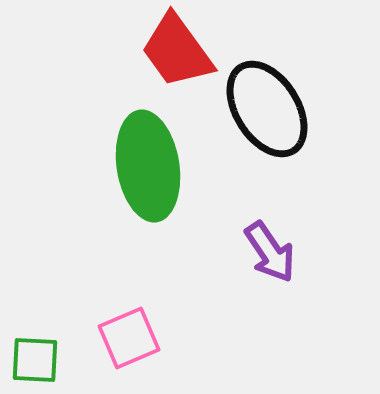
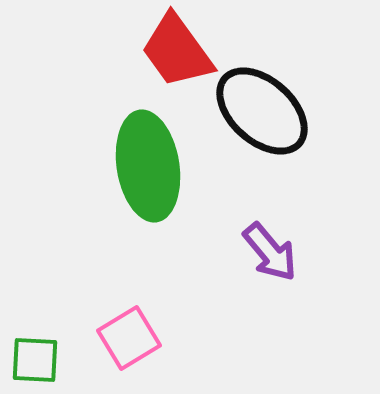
black ellipse: moved 5 px left, 2 px down; rotated 16 degrees counterclockwise
purple arrow: rotated 6 degrees counterclockwise
pink square: rotated 8 degrees counterclockwise
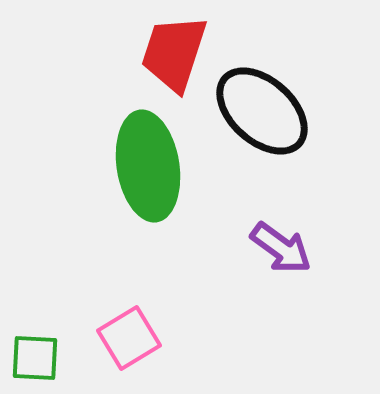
red trapezoid: moved 3 px left, 2 px down; rotated 54 degrees clockwise
purple arrow: moved 11 px right, 4 px up; rotated 14 degrees counterclockwise
green square: moved 2 px up
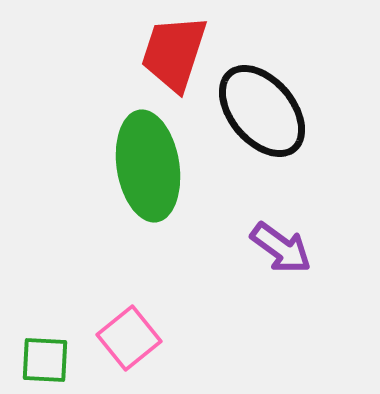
black ellipse: rotated 8 degrees clockwise
pink square: rotated 8 degrees counterclockwise
green square: moved 10 px right, 2 px down
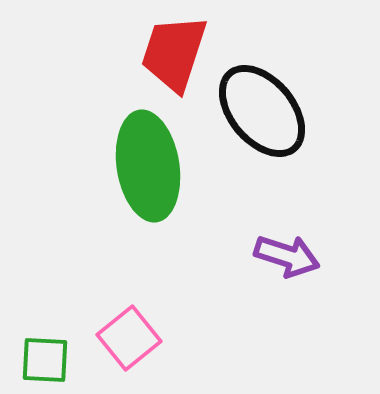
purple arrow: moved 6 px right, 8 px down; rotated 18 degrees counterclockwise
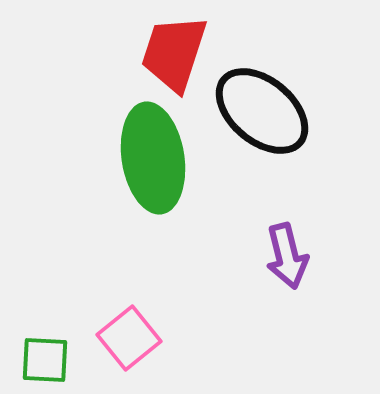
black ellipse: rotated 10 degrees counterclockwise
green ellipse: moved 5 px right, 8 px up
purple arrow: rotated 58 degrees clockwise
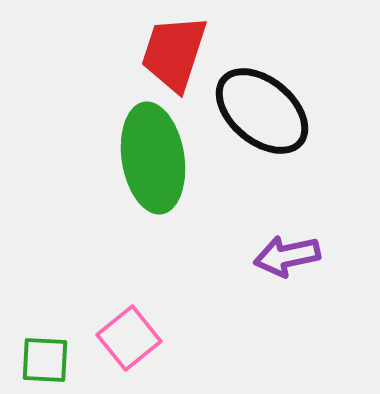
purple arrow: rotated 92 degrees clockwise
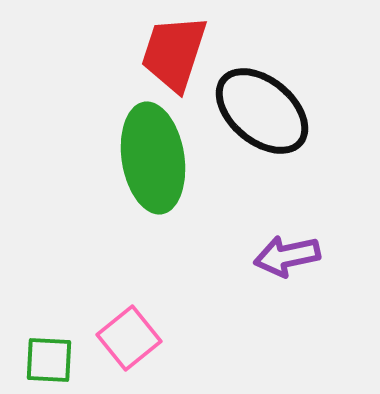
green square: moved 4 px right
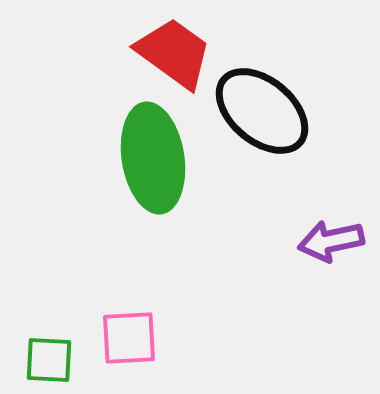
red trapezoid: rotated 108 degrees clockwise
purple arrow: moved 44 px right, 15 px up
pink square: rotated 36 degrees clockwise
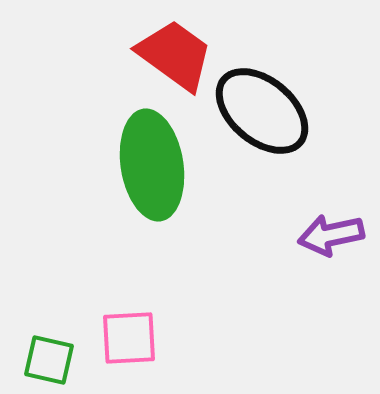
red trapezoid: moved 1 px right, 2 px down
green ellipse: moved 1 px left, 7 px down
purple arrow: moved 6 px up
green square: rotated 10 degrees clockwise
